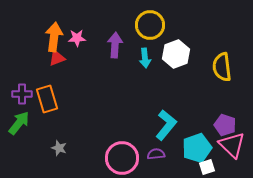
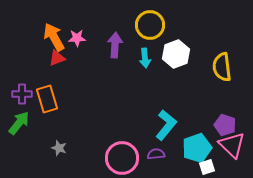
orange arrow: rotated 36 degrees counterclockwise
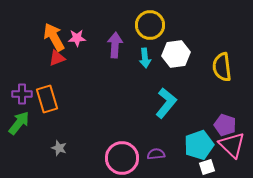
white hexagon: rotated 12 degrees clockwise
cyan L-shape: moved 22 px up
cyan pentagon: moved 2 px right, 3 px up
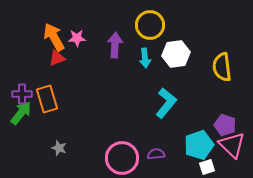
green arrow: moved 2 px right, 10 px up
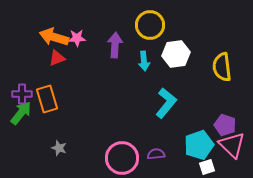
orange arrow: rotated 44 degrees counterclockwise
cyan arrow: moved 1 px left, 3 px down
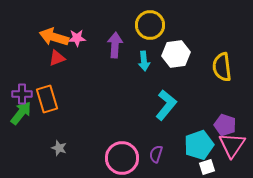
cyan L-shape: moved 2 px down
pink triangle: rotated 20 degrees clockwise
purple semicircle: rotated 66 degrees counterclockwise
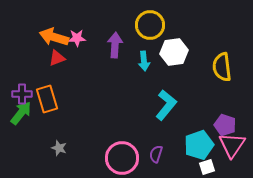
white hexagon: moved 2 px left, 2 px up
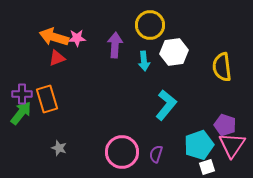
pink circle: moved 6 px up
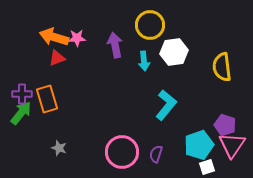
purple arrow: rotated 15 degrees counterclockwise
